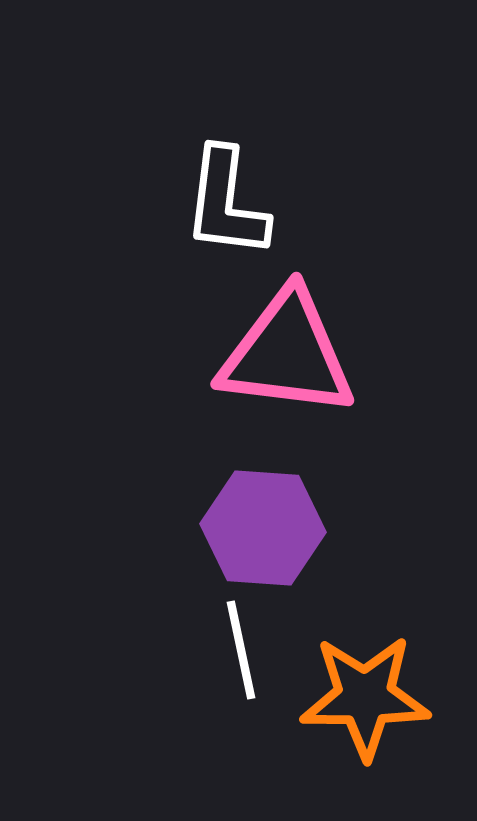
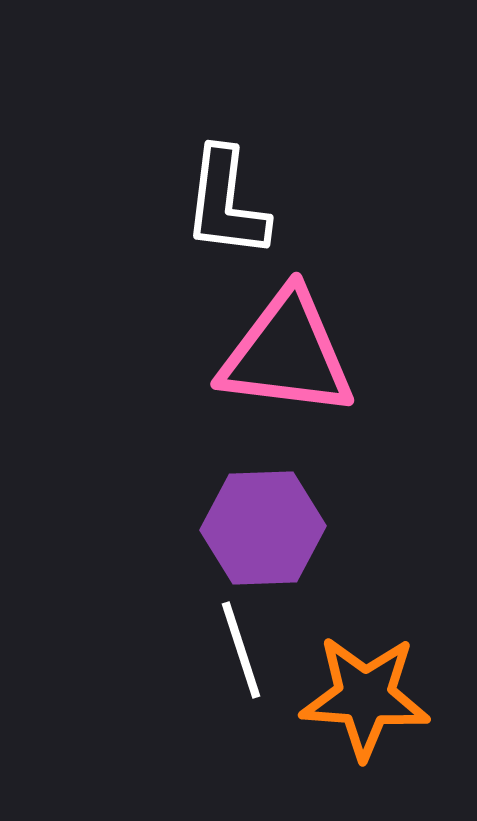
purple hexagon: rotated 6 degrees counterclockwise
white line: rotated 6 degrees counterclockwise
orange star: rotated 4 degrees clockwise
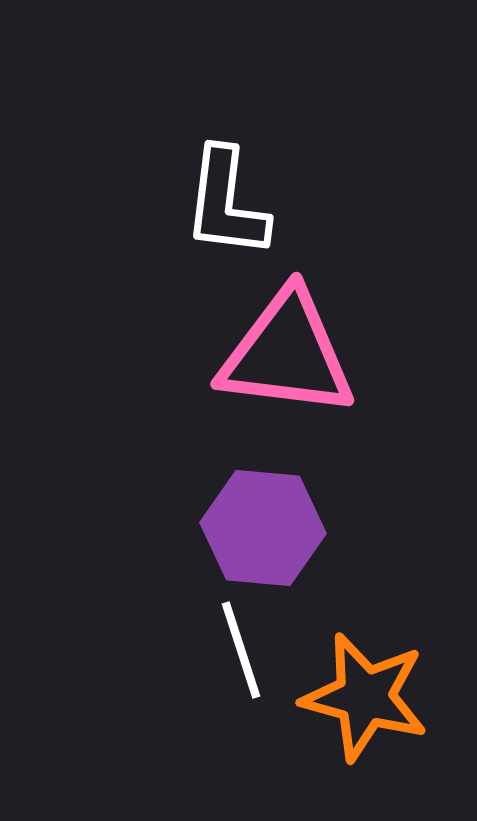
purple hexagon: rotated 7 degrees clockwise
orange star: rotated 11 degrees clockwise
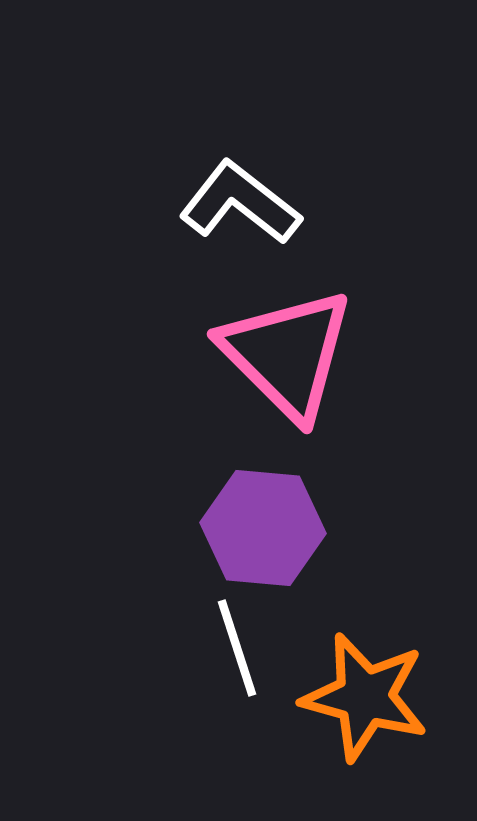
white L-shape: moved 14 px right; rotated 121 degrees clockwise
pink triangle: rotated 38 degrees clockwise
white line: moved 4 px left, 2 px up
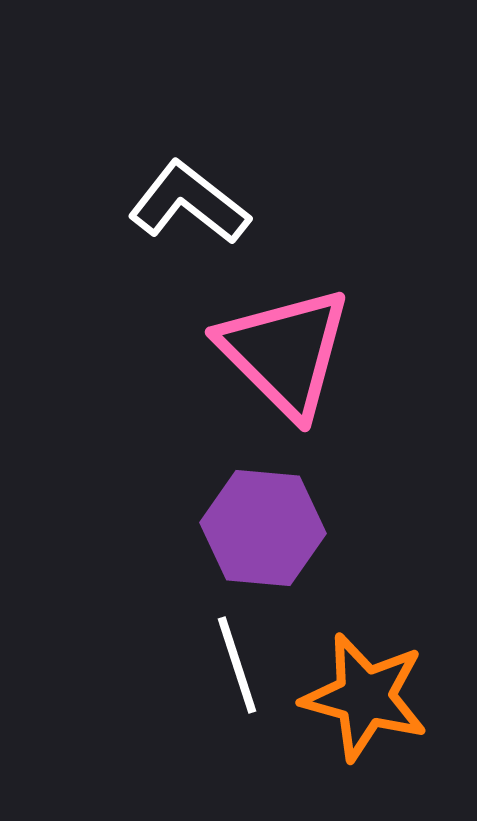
white L-shape: moved 51 px left
pink triangle: moved 2 px left, 2 px up
white line: moved 17 px down
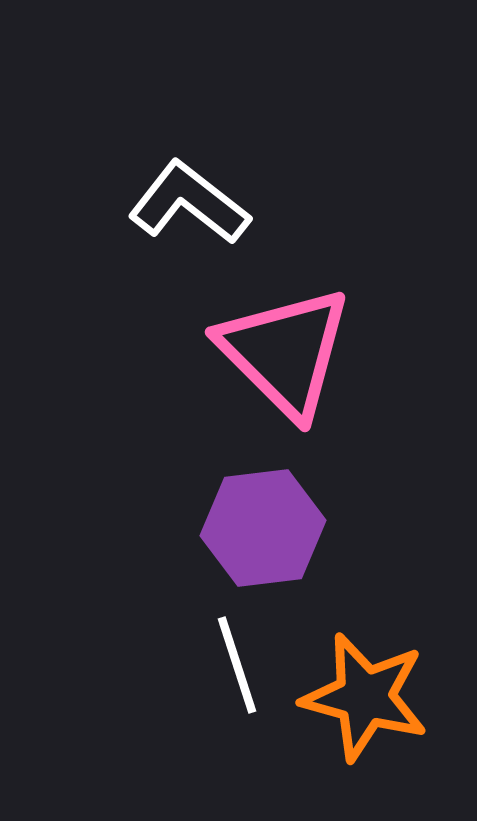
purple hexagon: rotated 12 degrees counterclockwise
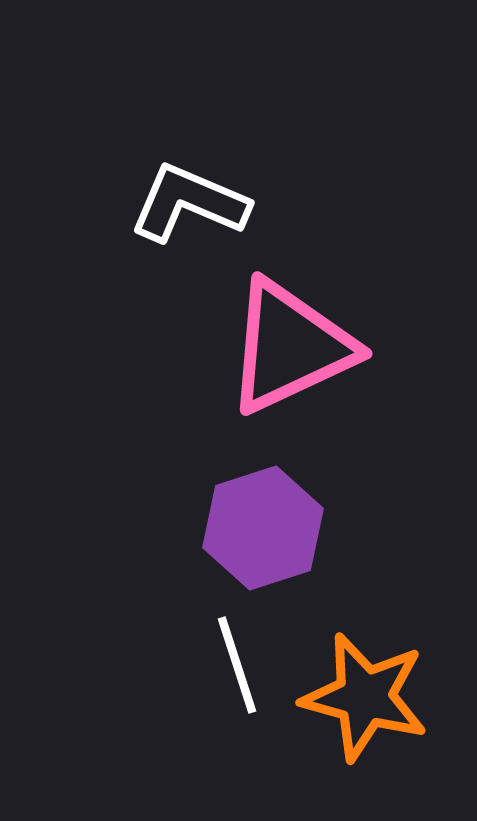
white L-shape: rotated 15 degrees counterclockwise
pink triangle: moved 5 px right, 5 px up; rotated 50 degrees clockwise
purple hexagon: rotated 11 degrees counterclockwise
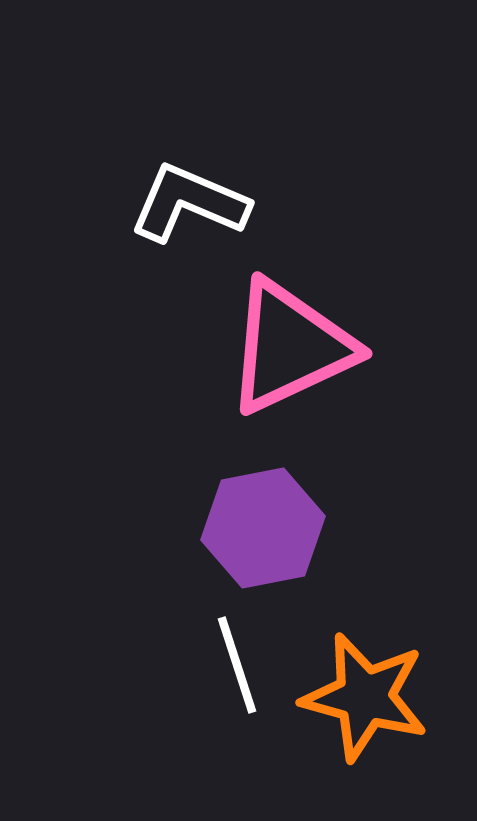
purple hexagon: rotated 7 degrees clockwise
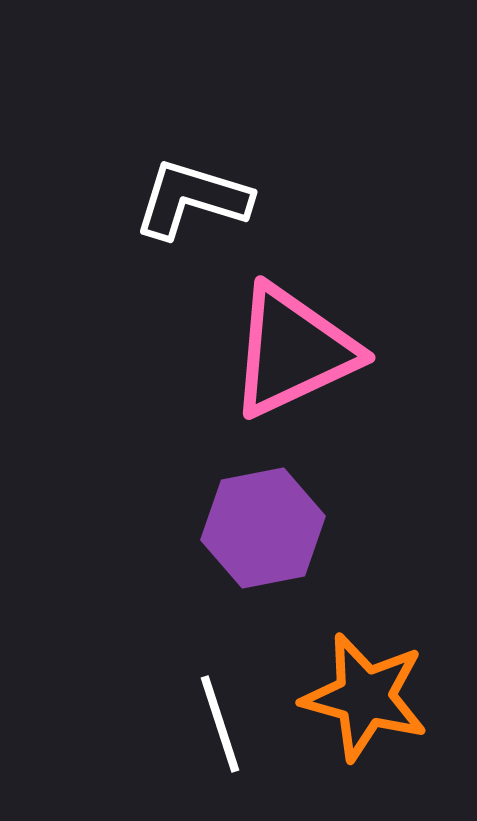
white L-shape: moved 3 px right, 4 px up; rotated 6 degrees counterclockwise
pink triangle: moved 3 px right, 4 px down
white line: moved 17 px left, 59 px down
